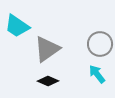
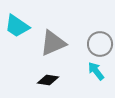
gray triangle: moved 6 px right, 6 px up; rotated 12 degrees clockwise
cyan arrow: moved 1 px left, 3 px up
black diamond: moved 1 px up; rotated 15 degrees counterclockwise
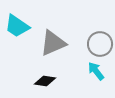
black diamond: moved 3 px left, 1 px down
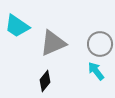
black diamond: rotated 60 degrees counterclockwise
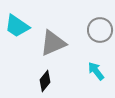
gray circle: moved 14 px up
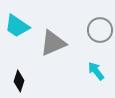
black diamond: moved 26 px left; rotated 20 degrees counterclockwise
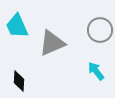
cyan trapezoid: rotated 32 degrees clockwise
gray triangle: moved 1 px left
black diamond: rotated 15 degrees counterclockwise
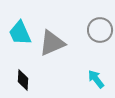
cyan trapezoid: moved 3 px right, 7 px down
cyan arrow: moved 8 px down
black diamond: moved 4 px right, 1 px up
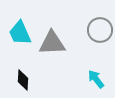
gray triangle: rotated 20 degrees clockwise
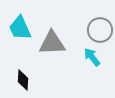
cyan trapezoid: moved 5 px up
cyan arrow: moved 4 px left, 22 px up
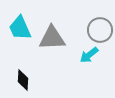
gray triangle: moved 5 px up
cyan arrow: moved 3 px left, 2 px up; rotated 90 degrees counterclockwise
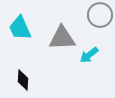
gray circle: moved 15 px up
gray triangle: moved 10 px right
